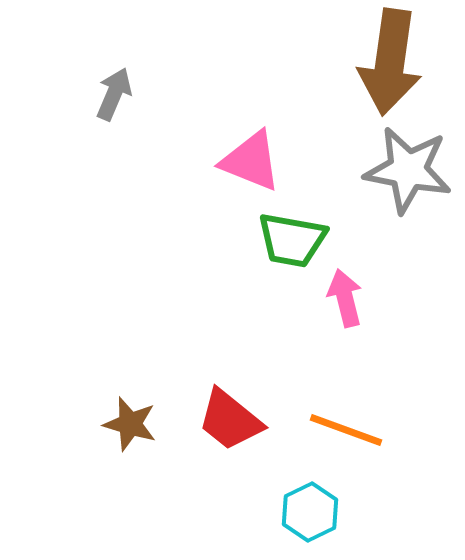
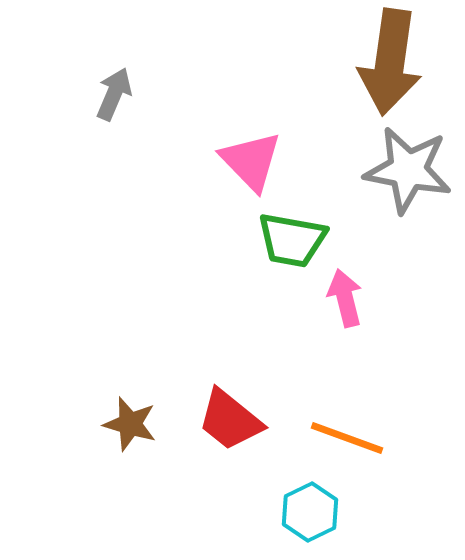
pink triangle: rotated 24 degrees clockwise
orange line: moved 1 px right, 8 px down
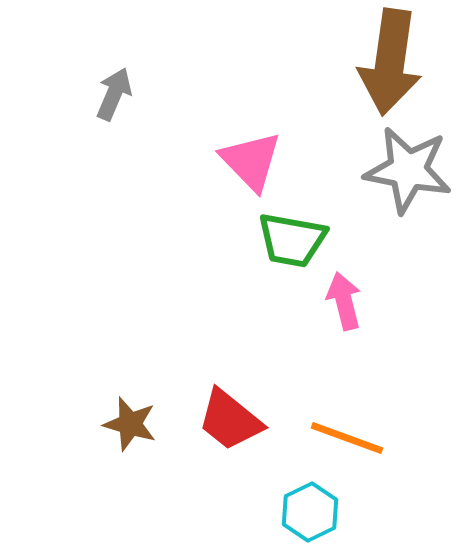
pink arrow: moved 1 px left, 3 px down
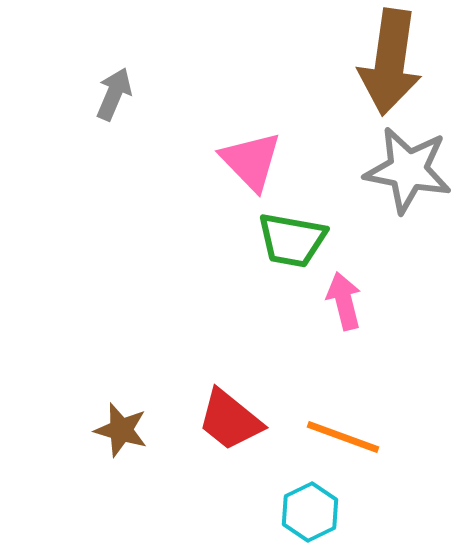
brown star: moved 9 px left, 6 px down
orange line: moved 4 px left, 1 px up
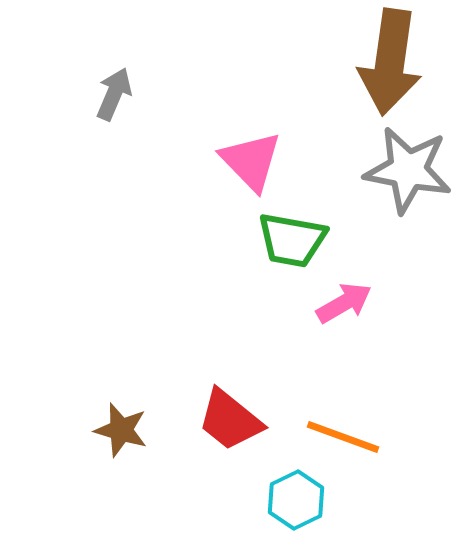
pink arrow: moved 2 px down; rotated 74 degrees clockwise
cyan hexagon: moved 14 px left, 12 px up
